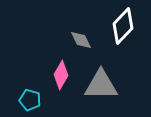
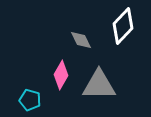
gray triangle: moved 2 px left
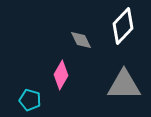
gray triangle: moved 25 px right
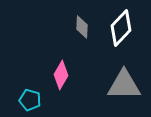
white diamond: moved 2 px left, 2 px down
gray diamond: moved 1 px right, 13 px up; rotated 30 degrees clockwise
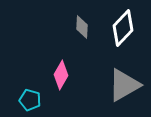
white diamond: moved 2 px right
gray triangle: rotated 30 degrees counterclockwise
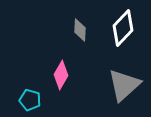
gray diamond: moved 2 px left, 3 px down
gray triangle: rotated 12 degrees counterclockwise
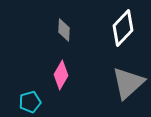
gray diamond: moved 16 px left
gray triangle: moved 4 px right, 2 px up
cyan pentagon: moved 2 px down; rotated 30 degrees counterclockwise
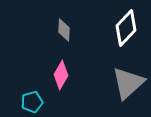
white diamond: moved 3 px right
cyan pentagon: moved 2 px right
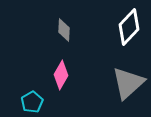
white diamond: moved 3 px right, 1 px up
cyan pentagon: rotated 15 degrees counterclockwise
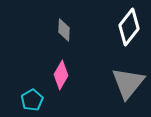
white diamond: rotated 6 degrees counterclockwise
gray triangle: rotated 9 degrees counterclockwise
cyan pentagon: moved 2 px up
